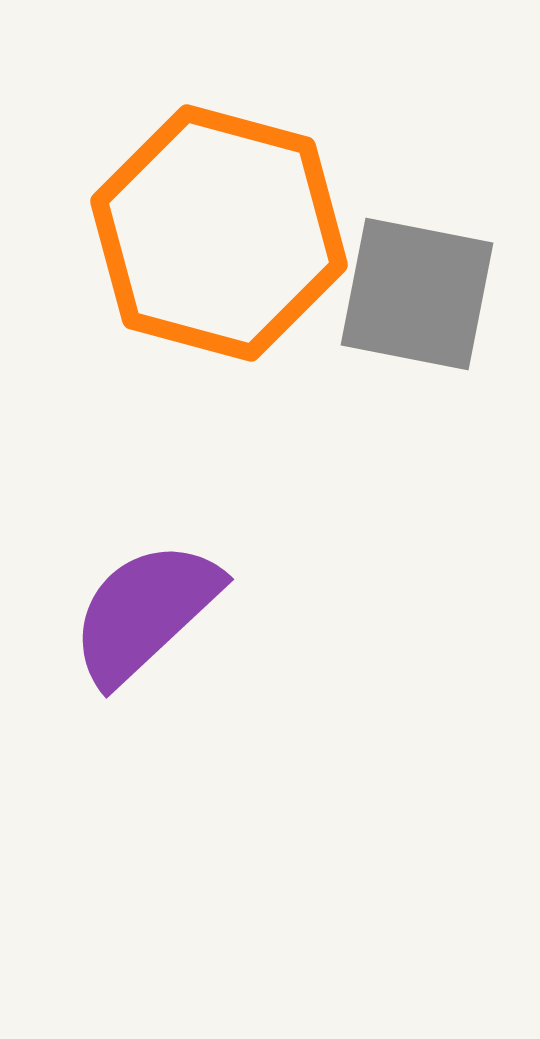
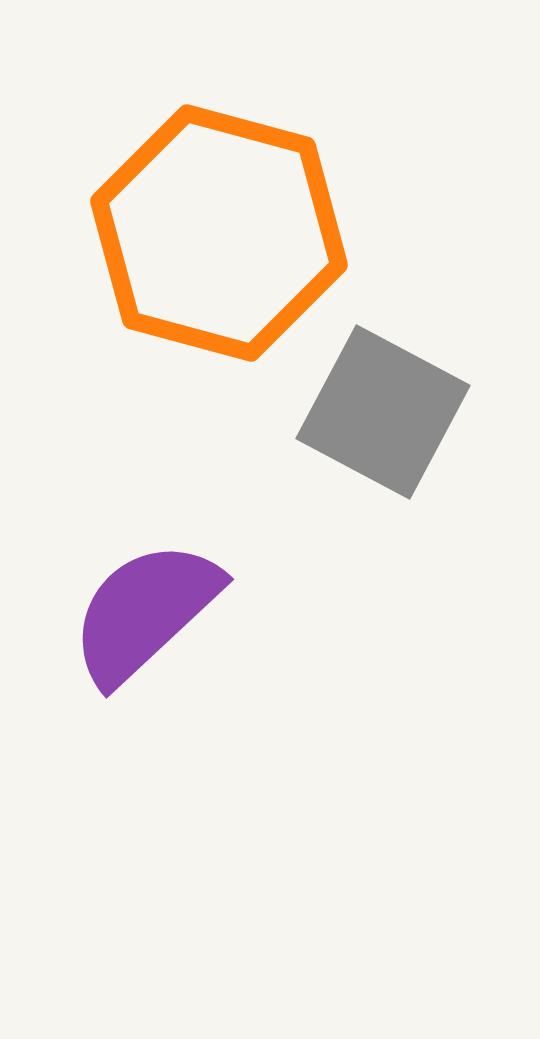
gray square: moved 34 px left, 118 px down; rotated 17 degrees clockwise
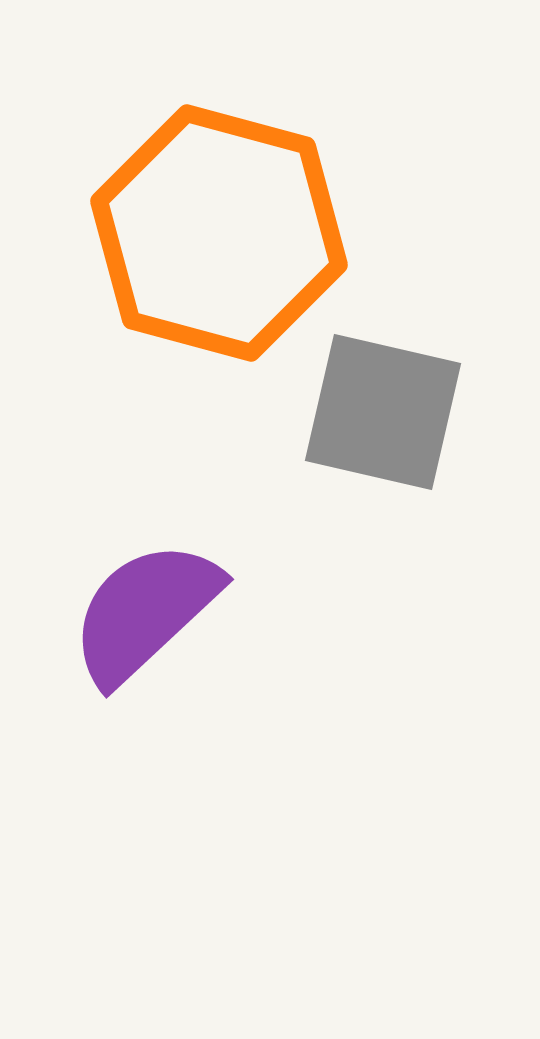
gray square: rotated 15 degrees counterclockwise
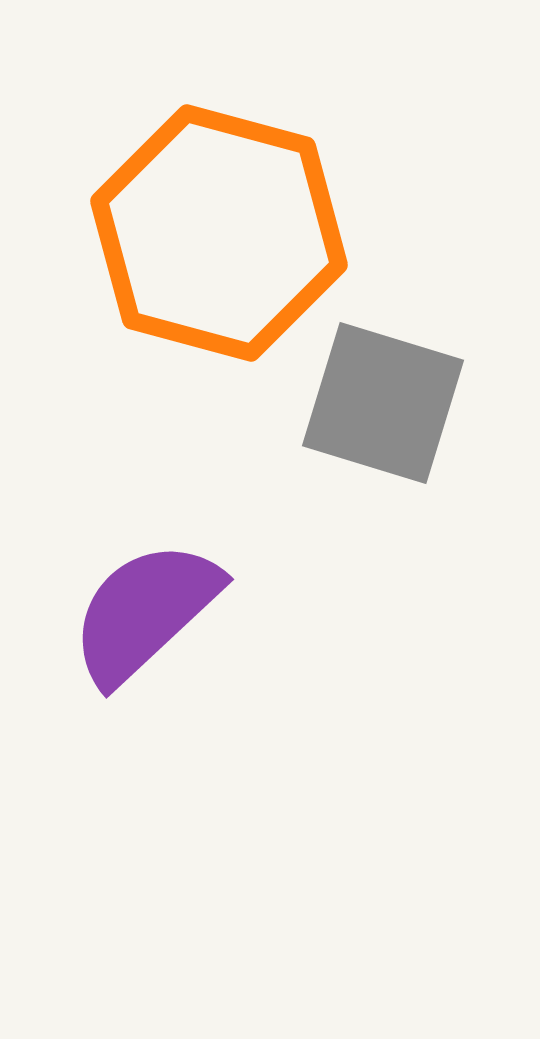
gray square: moved 9 px up; rotated 4 degrees clockwise
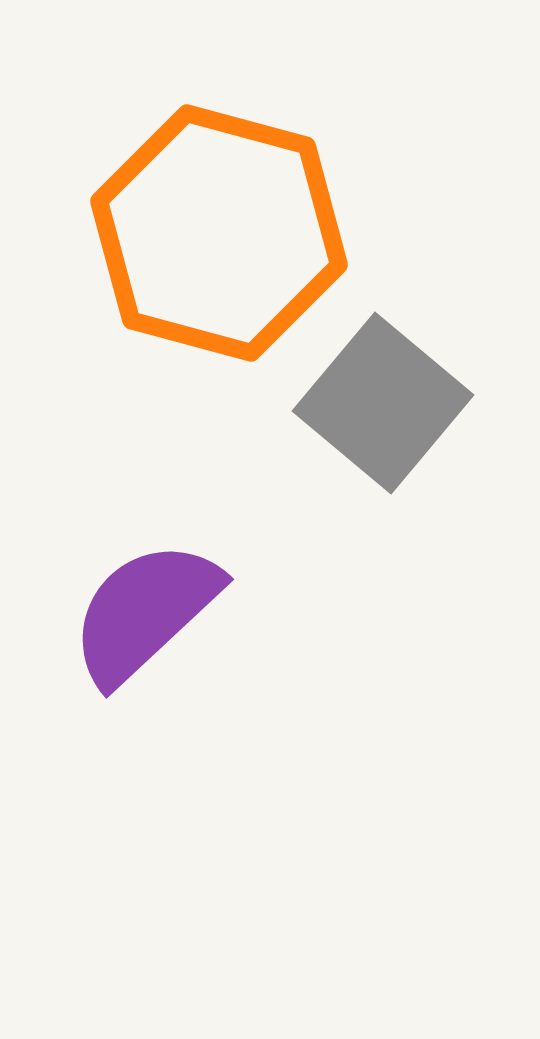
gray square: rotated 23 degrees clockwise
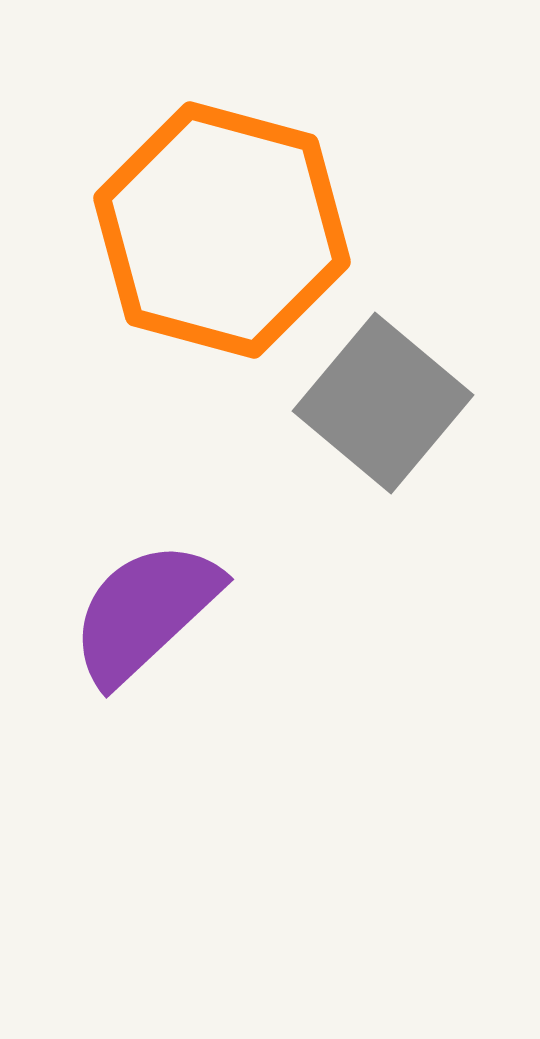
orange hexagon: moved 3 px right, 3 px up
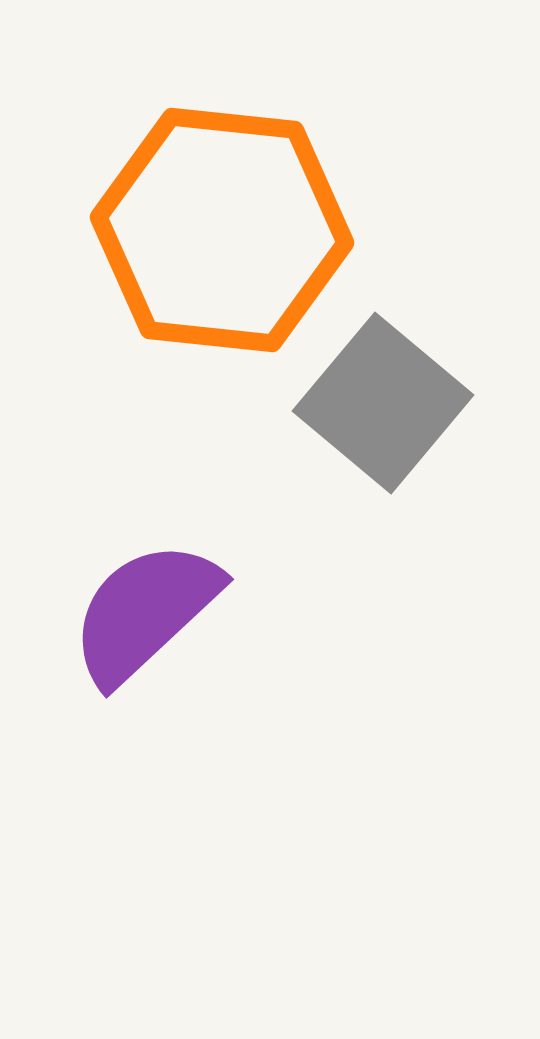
orange hexagon: rotated 9 degrees counterclockwise
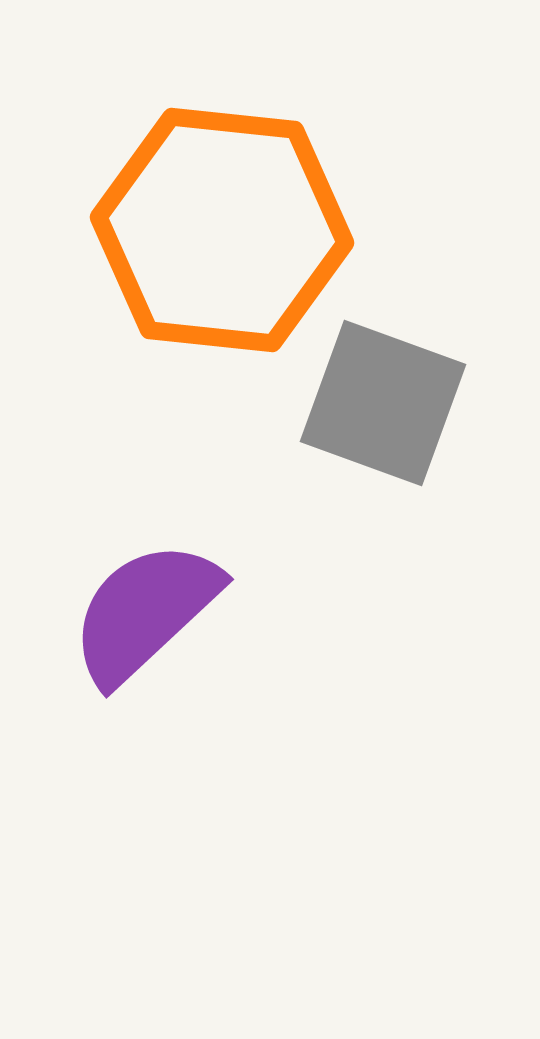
gray square: rotated 20 degrees counterclockwise
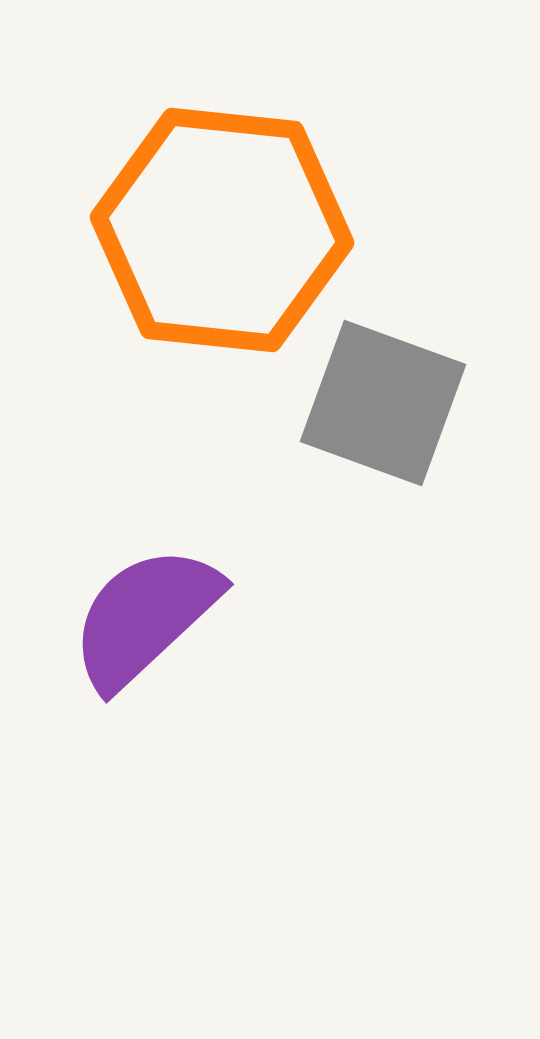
purple semicircle: moved 5 px down
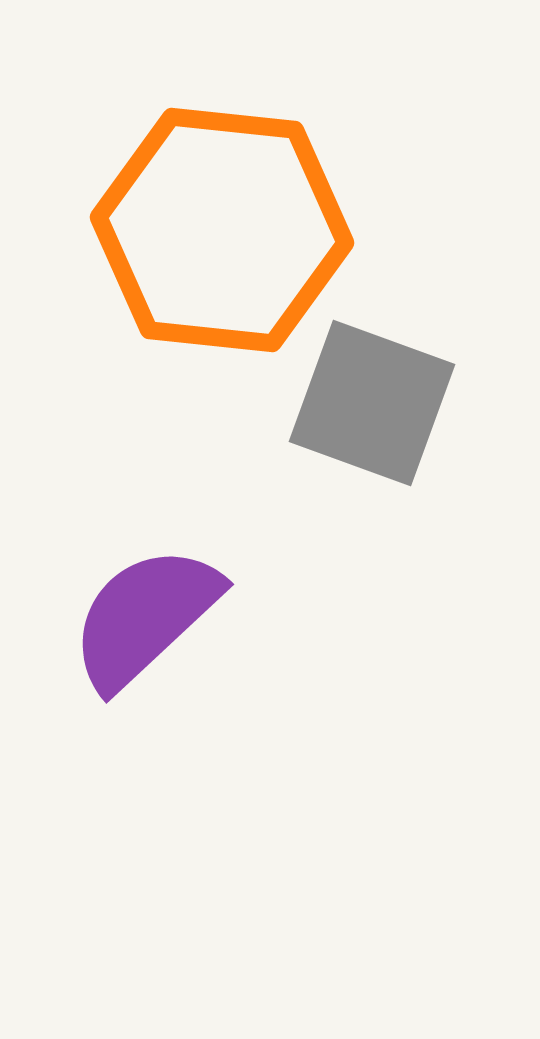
gray square: moved 11 px left
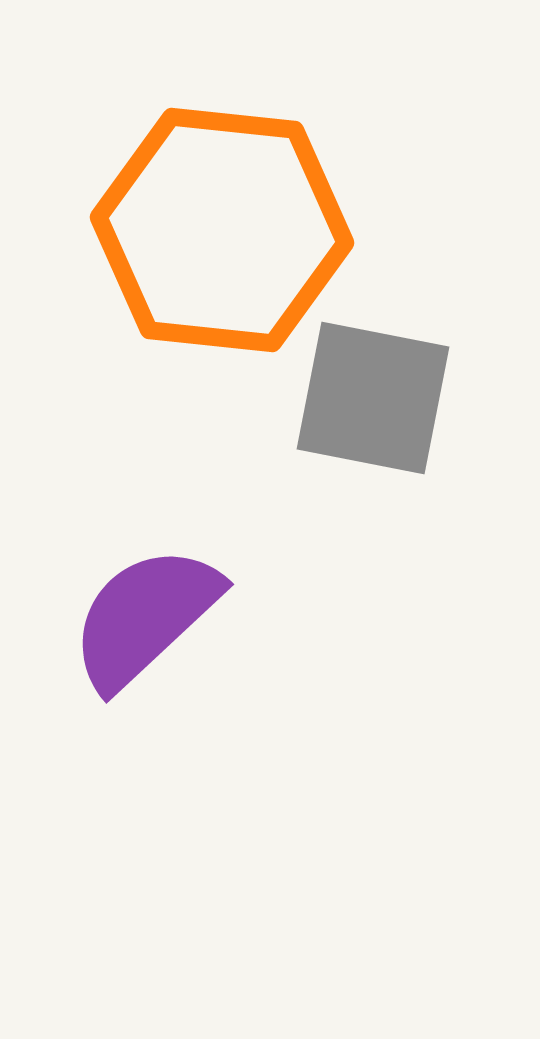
gray square: moved 1 px right, 5 px up; rotated 9 degrees counterclockwise
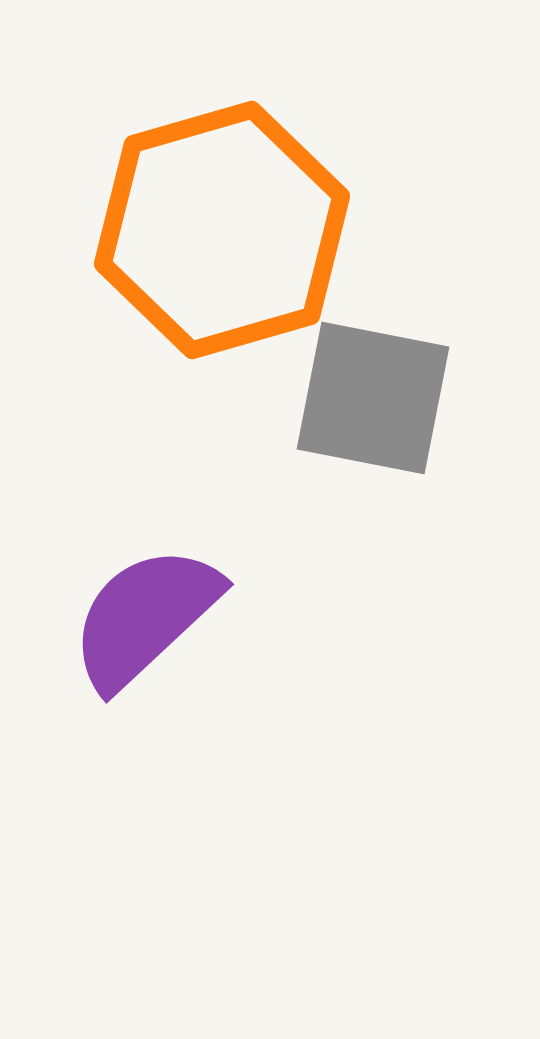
orange hexagon: rotated 22 degrees counterclockwise
